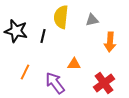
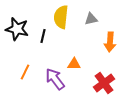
gray triangle: moved 1 px left, 1 px up
black star: moved 1 px right, 2 px up
purple arrow: moved 4 px up
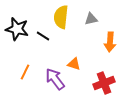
black line: rotated 72 degrees counterclockwise
orange triangle: rotated 16 degrees clockwise
red cross: rotated 15 degrees clockwise
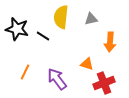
orange triangle: moved 13 px right
purple arrow: moved 2 px right
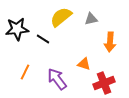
yellow semicircle: rotated 45 degrees clockwise
black star: rotated 20 degrees counterclockwise
black line: moved 3 px down
orange triangle: moved 3 px left
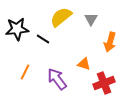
gray triangle: rotated 48 degrees counterclockwise
orange arrow: rotated 12 degrees clockwise
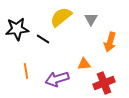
orange triangle: rotated 24 degrees counterclockwise
orange line: moved 1 px right, 1 px up; rotated 35 degrees counterclockwise
purple arrow: rotated 70 degrees counterclockwise
